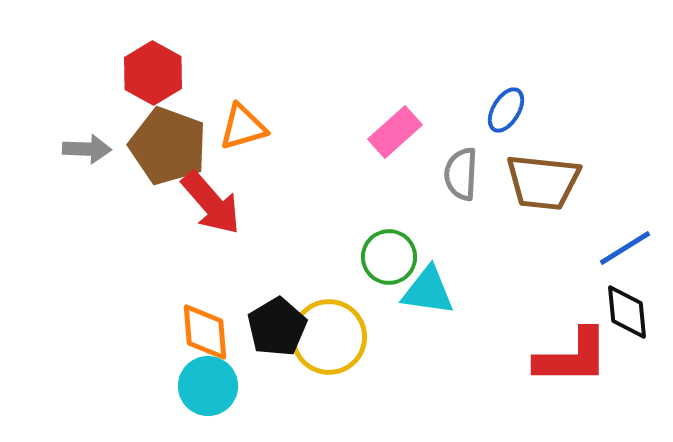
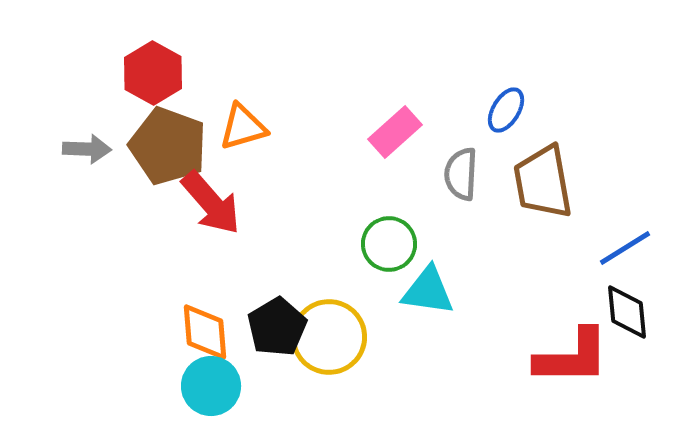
brown trapezoid: rotated 74 degrees clockwise
green circle: moved 13 px up
cyan circle: moved 3 px right
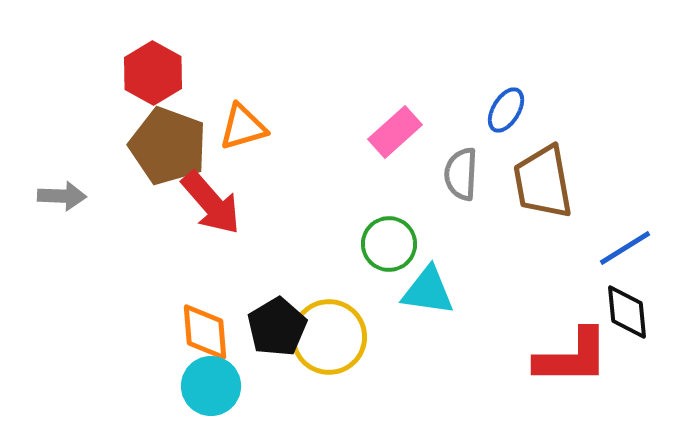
gray arrow: moved 25 px left, 47 px down
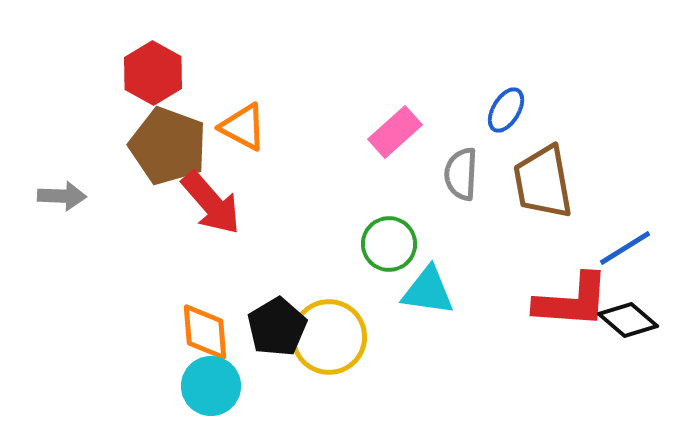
orange triangle: rotated 44 degrees clockwise
black diamond: moved 1 px right, 8 px down; rotated 44 degrees counterclockwise
red L-shape: moved 56 px up; rotated 4 degrees clockwise
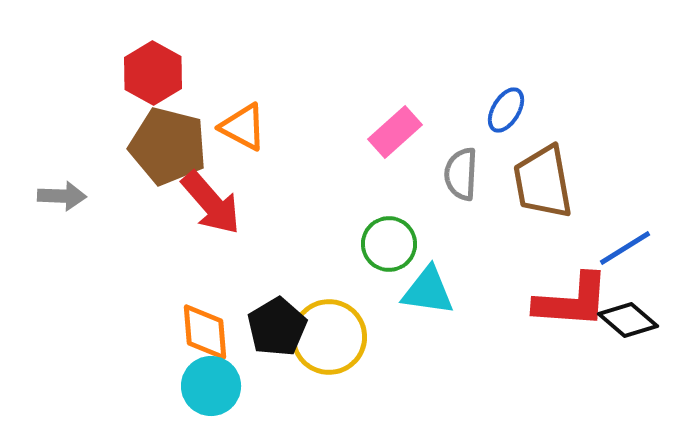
brown pentagon: rotated 6 degrees counterclockwise
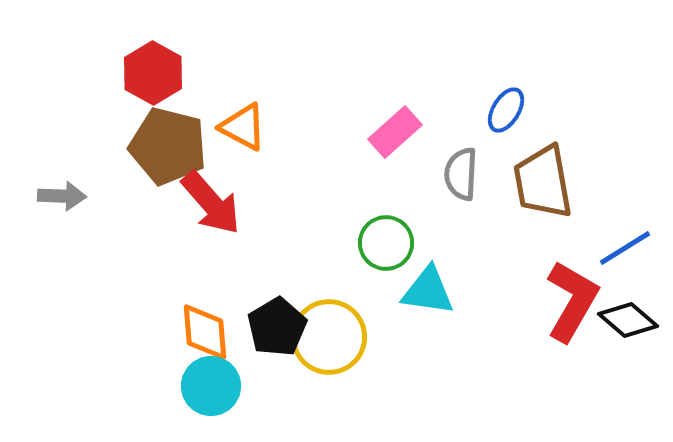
green circle: moved 3 px left, 1 px up
red L-shape: rotated 64 degrees counterclockwise
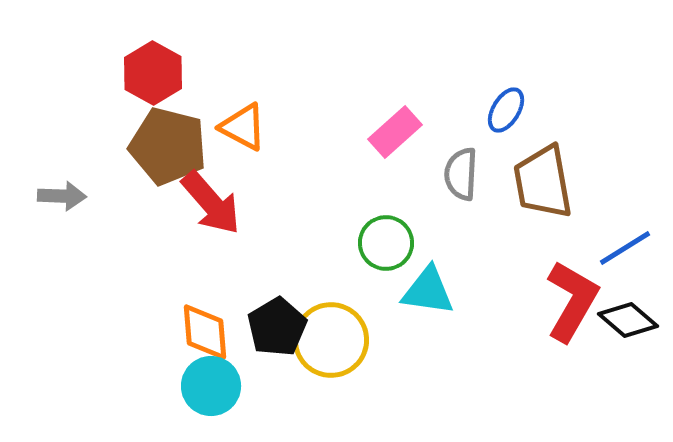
yellow circle: moved 2 px right, 3 px down
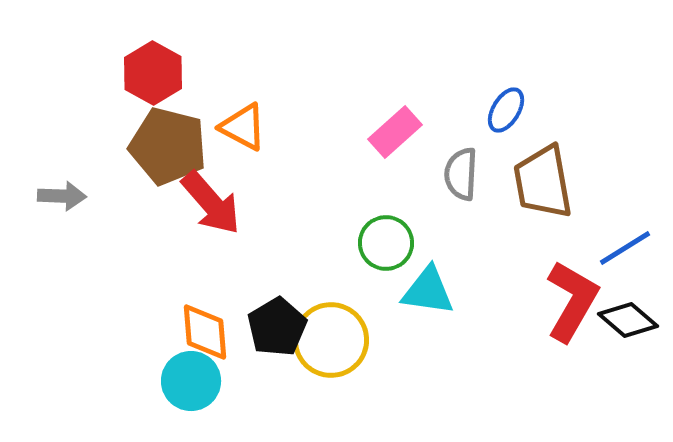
cyan circle: moved 20 px left, 5 px up
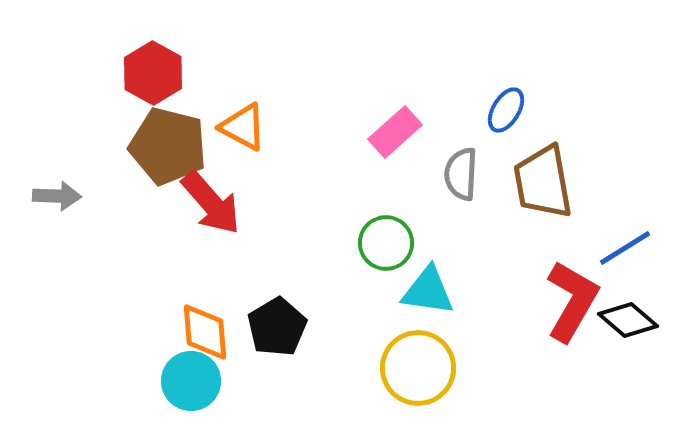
gray arrow: moved 5 px left
yellow circle: moved 87 px right, 28 px down
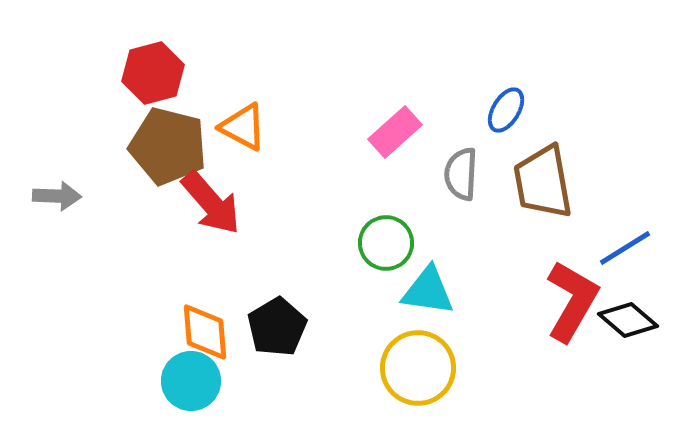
red hexagon: rotated 16 degrees clockwise
